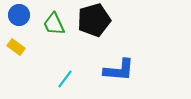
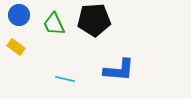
black pentagon: rotated 12 degrees clockwise
cyan line: rotated 66 degrees clockwise
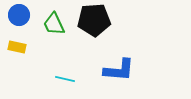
yellow rectangle: moved 1 px right; rotated 24 degrees counterclockwise
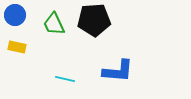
blue circle: moved 4 px left
blue L-shape: moved 1 px left, 1 px down
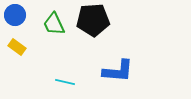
black pentagon: moved 1 px left
yellow rectangle: rotated 24 degrees clockwise
cyan line: moved 3 px down
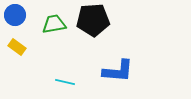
green trapezoid: rotated 105 degrees clockwise
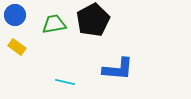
black pentagon: rotated 24 degrees counterclockwise
blue L-shape: moved 2 px up
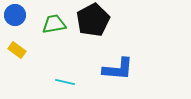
yellow rectangle: moved 3 px down
